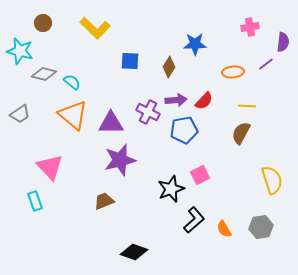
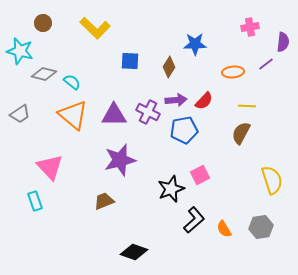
purple triangle: moved 3 px right, 8 px up
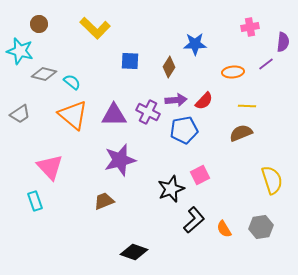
brown circle: moved 4 px left, 1 px down
brown semicircle: rotated 40 degrees clockwise
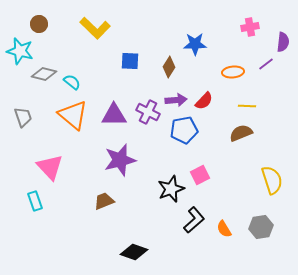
gray trapezoid: moved 3 px right, 3 px down; rotated 75 degrees counterclockwise
